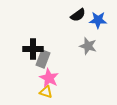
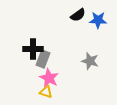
gray star: moved 2 px right, 15 px down
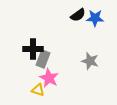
blue star: moved 3 px left, 2 px up
yellow triangle: moved 8 px left, 2 px up
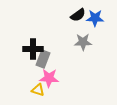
gray star: moved 7 px left, 19 px up; rotated 18 degrees counterclockwise
pink star: rotated 24 degrees counterclockwise
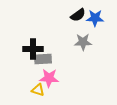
gray rectangle: rotated 66 degrees clockwise
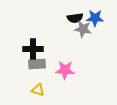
black semicircle: moved 3 px left, 3 px down; rotated 28 degrees clockwise
gray star: moved 13 px up; rotated 12 degrees clockwise
gray rectangle: moved 6 px left, 5 px down
pink star: moved 16 px right, 8 px up
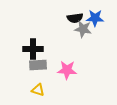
gray rectangle: moved 1 px right, 1 px down
pink star: moved 2 px right
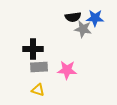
black semicircle: moved 2 px left, 1 px up
gray rectangle: moved 1 px right, 2 px down
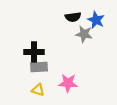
blue star: moved 1 px right, 2 px down; rotated 24 degrees clockwise
gray star: moved 1 px right, 5 px down
black cross: moved 1 px right, 3 px down
pink star: moved 1 px right, 13 px down
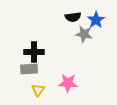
blue star: rotated 12 degrees clockwise
gray rectangle: moved 10 px left, 2 px down
yellow triangle: rotated 48 degrees clockwise
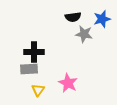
blue star: moved 6 px right, 1 px up; rotated 18 degrees clockwise
pink star: rotated 24 degrees clockwise
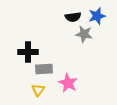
blue star: moved 5 px left, 3 px up
black cross: moved 6 px left
gray rectangle: moved 15 px right
